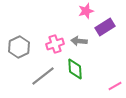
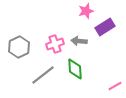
gray line: moved 1 px up
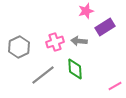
pink cross: moved 2 px up
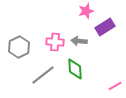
pink cross: rotated 24 degrees clockwise
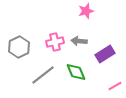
purple rectangle: moved 27 px down
pink cross: rotated 18 degrees counterclockwise
green diamond: moved 1 px right, 3 px down; rotated 20 degrees counterclockwise
